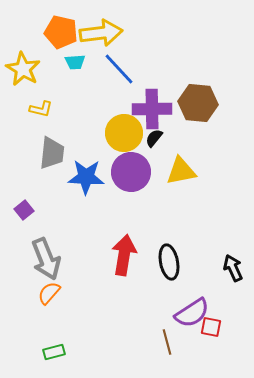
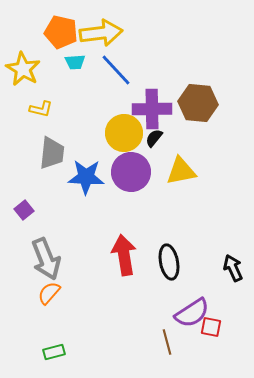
blue line: moved 3 px left, 1 px down
red arrow: rotated 18 degrees counterclockwise
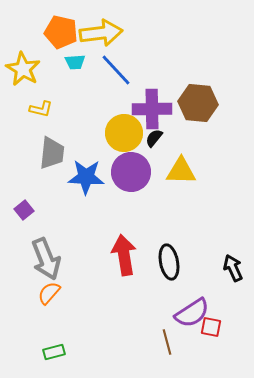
yellow triangle: rotated 12 degrees clockwise
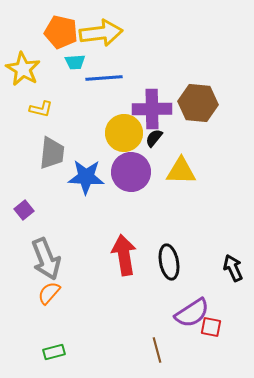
blue line: moved 12 px left, 8 px down; rotated 51 degrees counterclockwise
brown line: moved 10 px left, 8 px down
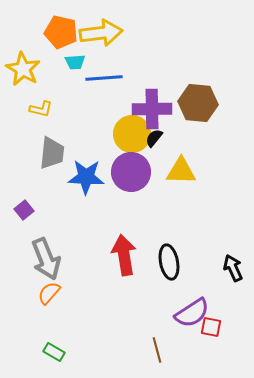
yellow circle: moved 8 px right, 1 px down
green rectangle: rotated 45 degrees clockwise
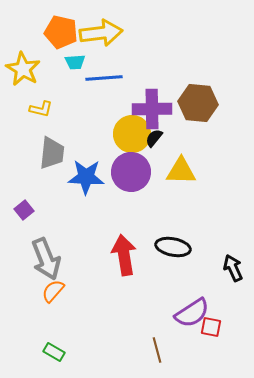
black ellipse: moved 4 px right, 15 px up; rotated 68 degrees counterclockwise
orange semicircle: moved 4 px right, 2 px up
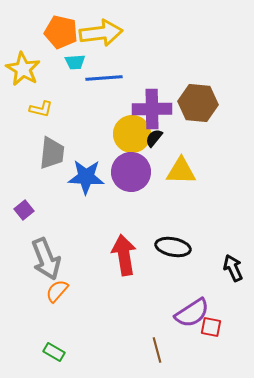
orange semicircle: moved 4 px right
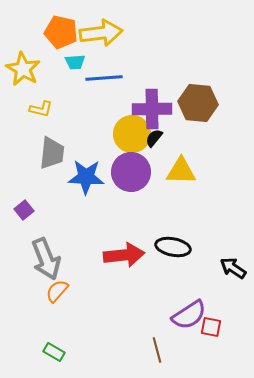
red arrow: rotated 93 degrees clockwise
black arrow: rotated 32 degrees counterclockwise
purple semicircle: moved 3 px left, 2 px down
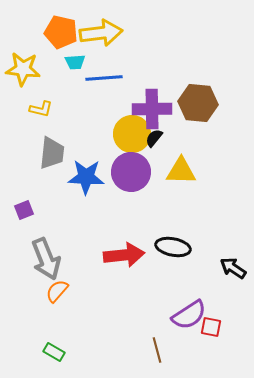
yellow star: rotated 24 degrees counterclockwise
purple square: rotated 18 degrees clockwise
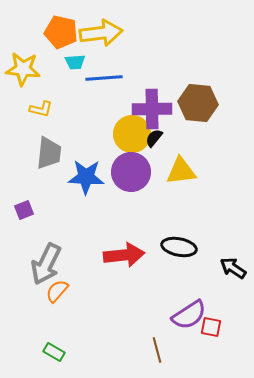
gray trapezoid: moved 3 px left
yellow triangle: rotated 8 degrees counterclockwise
black ellipse: moved 6 px right
gray arrow: moved 5 px down; rotated 48 degrees clockwise
